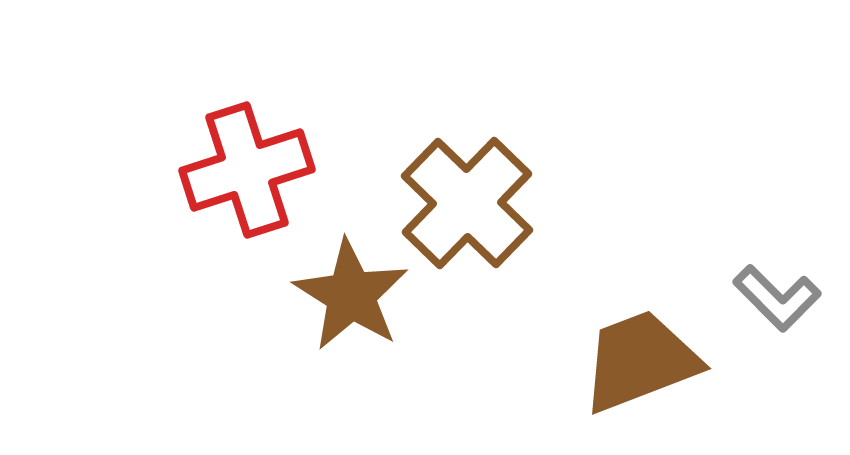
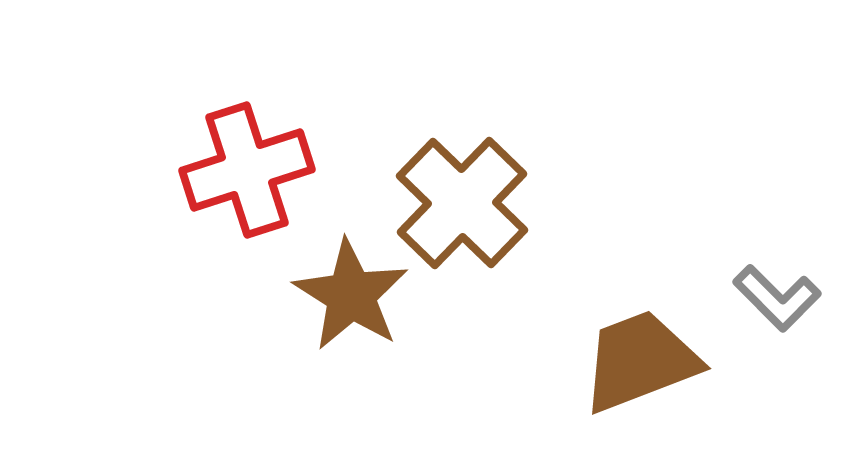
brown cross: moved 5 px left
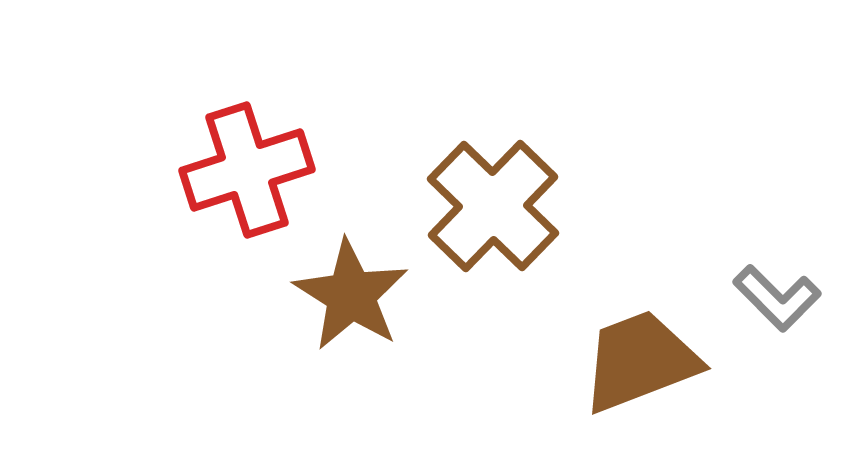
brown cross: moved 31 px right, 3 px down
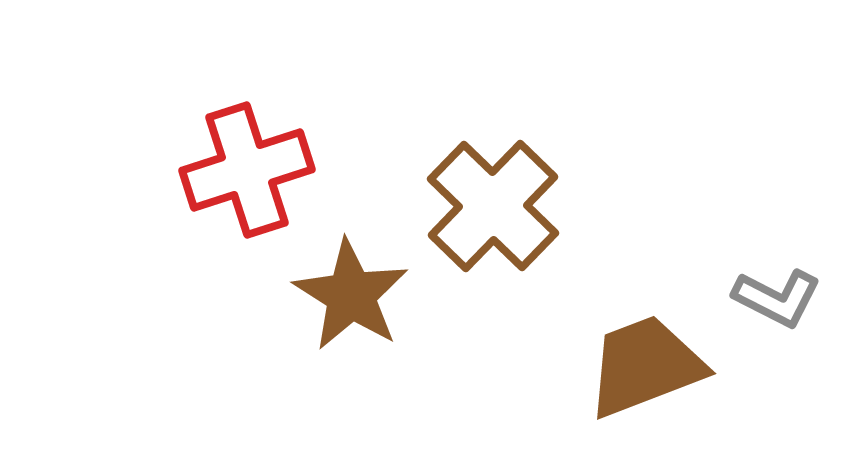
gray L-shape: rotated 18 degrees counterclockwise
brown trapezoid: moved 5 px right, 5 px down
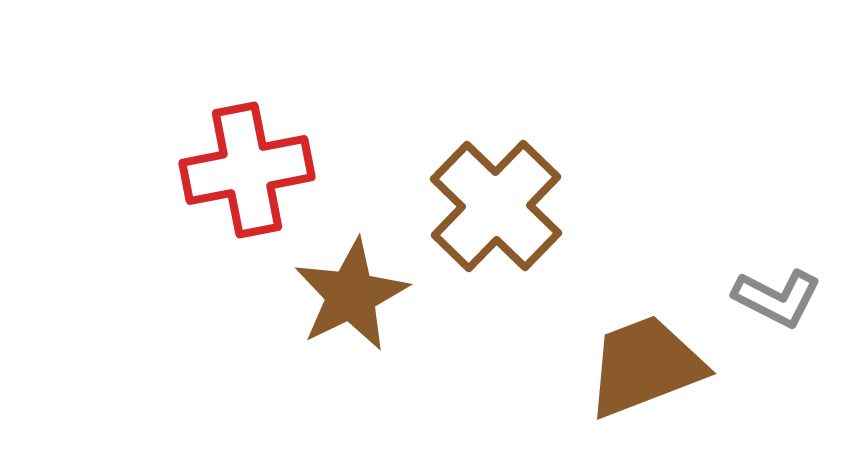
red cross: rotated 7 degrees clockwise
brown cross: moved 3 px right
brown star: rotated 14 degrees clockwise
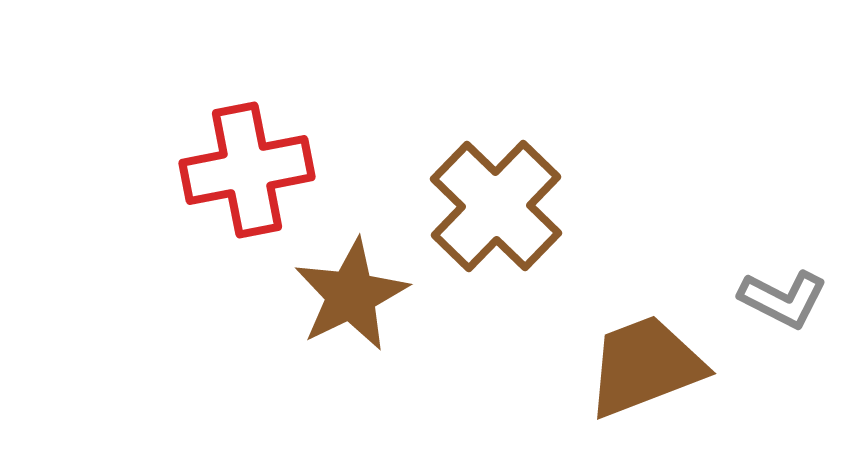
gray L-shape: moved 6 px right, 1 px down
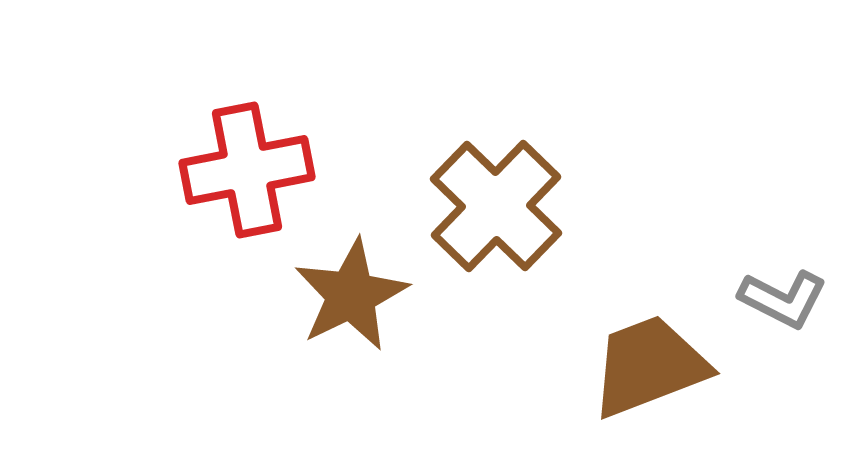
brown trapezoid: moved 4 px right
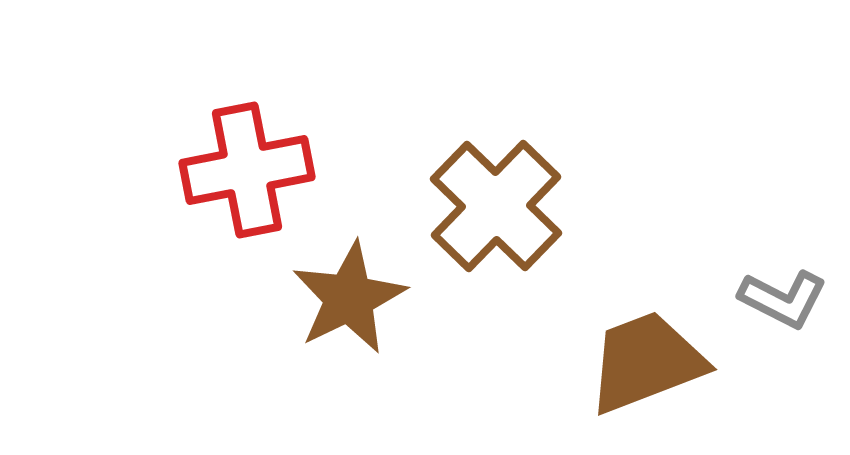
brown star: moved 2 px left, 3 px down
brown trapezoid: moved 3 px left, 4 px up
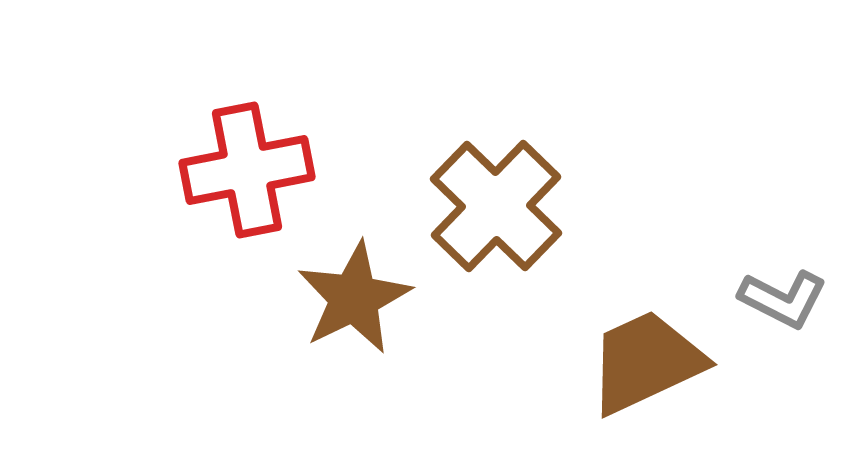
brown star: moved 5 px right
brown trapezoid: rotated 4 degrees counterclockwise
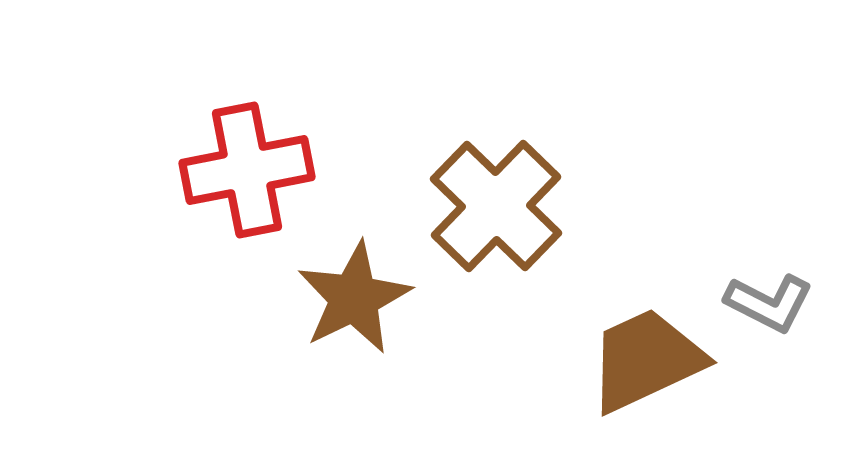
gray L-shape: moved 14 px left, 4 px down
brown trapezoid: moved 2 px up
